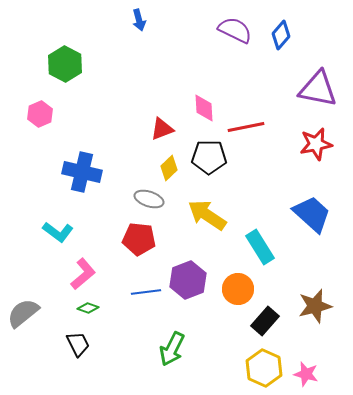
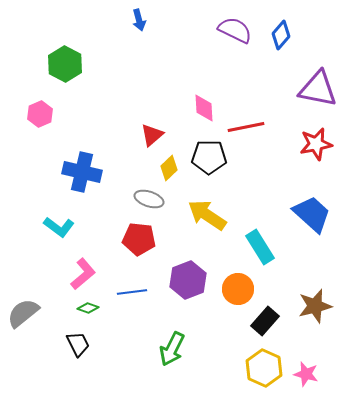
red triangle: moved 10 px left, 6 px down; rotated 20 degrees counterclockwise
cyan L-shape: moved 1 px right, 5 px up
blue line: moved 14 px left
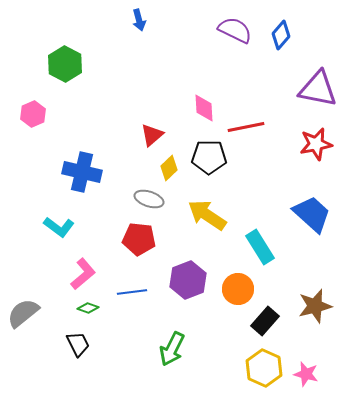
pink hexagon: moved 7 px left
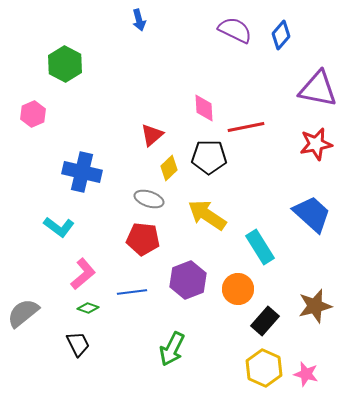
red pentagon: moved 4 px right
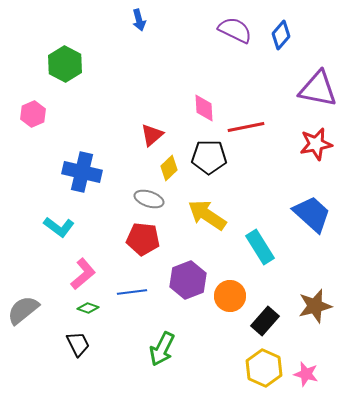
orange circle: moved 8 px left, 7 px down
gray semicircle: moved 3 px up
green arrow: moved 10 px left
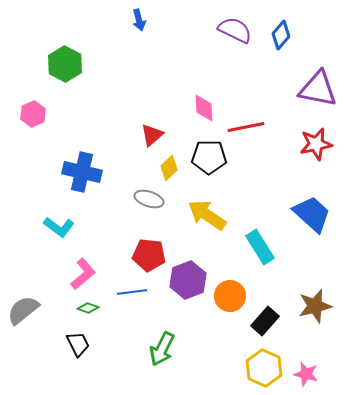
red pentagon: moved 6 px right, 16 px down
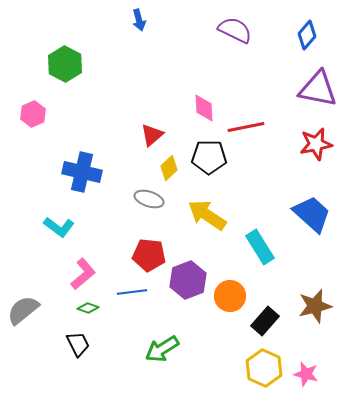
blue diamond: moved 26 px right
green arrow: rotated 32 degrees clockwise
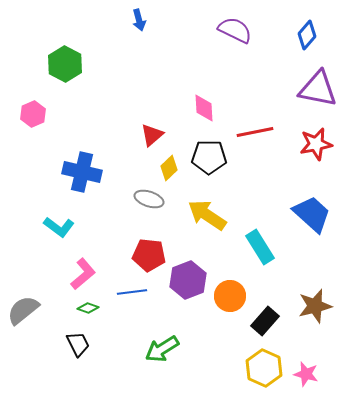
red line: moved 9 px right, 5 px down
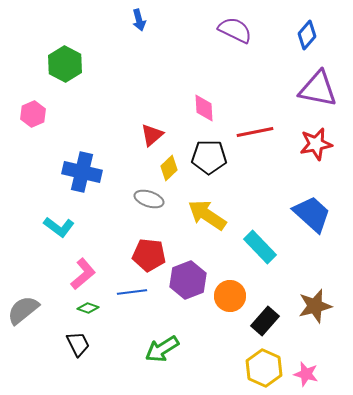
cyan rectangle: rotated 12 degrees counterclockwise
